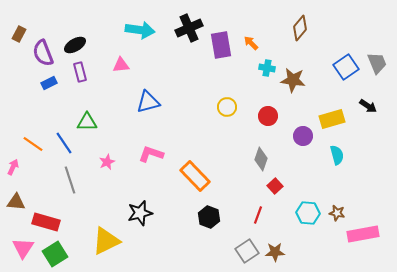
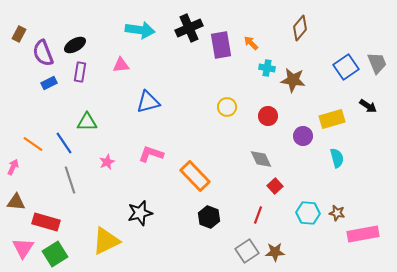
purple rectangle at (80, 72): rotated 24 degrees clockwise
cyan semicircle at (337, 155): moved 3 px down
gray diamond at (261, 159): rotated 45 degrees counterclockwise
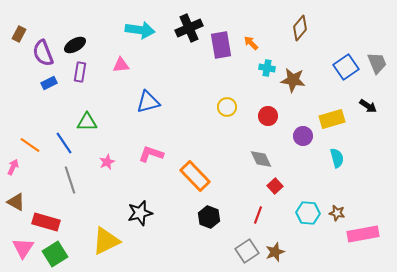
orange line at (33, 144): moved 3 px left, 1 px down
brown triangle at (16, 202): rotated 24 degrees clockwise
brown star at (275, 252): rotated 18 degrees counterclockwise
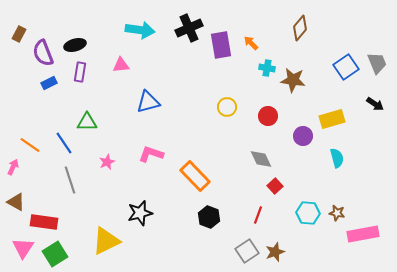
black ellipse at (75, 45): rotated 15 degrees clockwise
black arrow at (368, 106): moved 7 px right, 2 px up
red rectangle at (46, 222): moved 2 px left; rotated 8 degrees counterclockwise
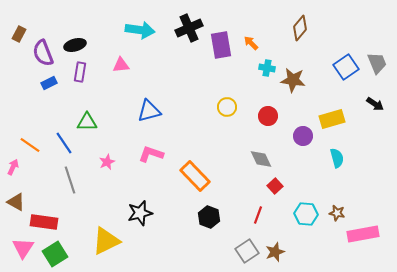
blue triangle at (148, 102): moved 1 px right, 9 px down
cyan hexagon at (308, 213): moved 2 px left, 1 px down
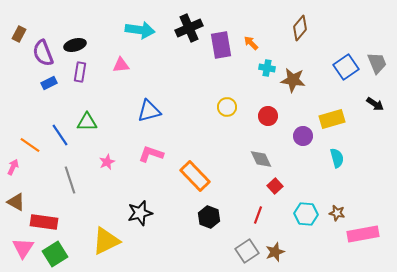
blue line at (64, 143): moved 4 px left, 8 px up
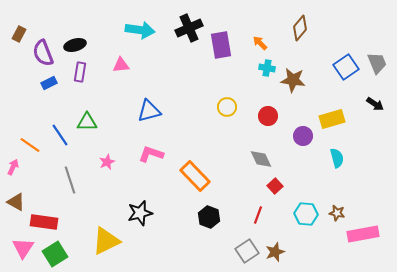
orange arrow at (251, 43): moved 9 px right
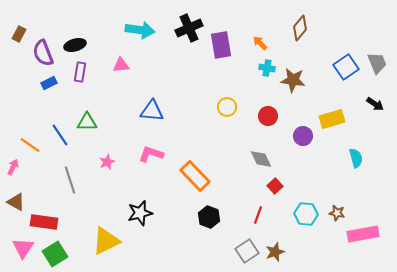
blue triangle at (149, 111): moved 3 px right; rotated 20 degrees clockwise
cyan semicircle at (337, 158): moved 19 px right
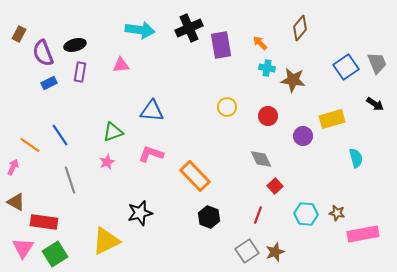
green triangle at (87, 122): moved 26 px right, 10 px down; rotated 20 degrees counterclockwise
